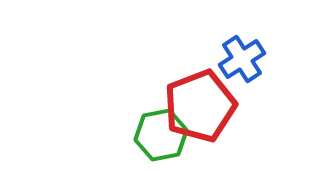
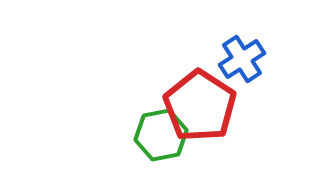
red pentagon: rotated 18 degrees counterclockwise
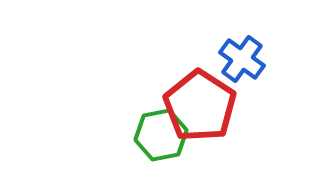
blue cross: rotated 21 degrees counterclockwise
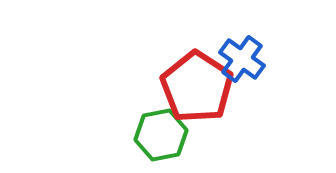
red pentagon: moved 3 px left, 19 px up
